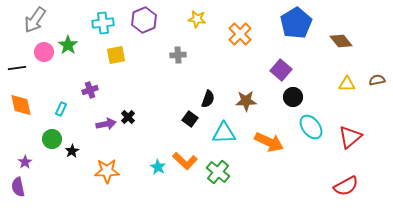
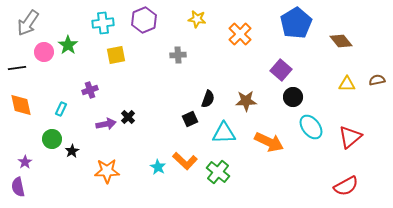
gray arrow: moved 7 px left, 3 px down
black square: rotated 28 degrees clockwise
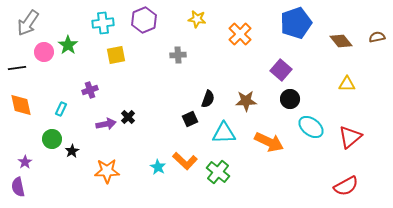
blue pentagon: rotated 12 degrees clockwise
brown semicircle: moved 43 px up
black circle: moved 3 px left, 2 px down
cyan ellipse: rotated 15 degrees counterclockwise
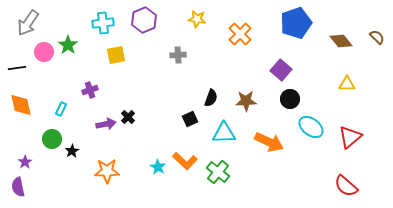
brown semicircle: rotated 56 degrees clockwise
black semicircle: moved 3 px right, 1 px up
red semicircle: rotated 70 degrees clockwise
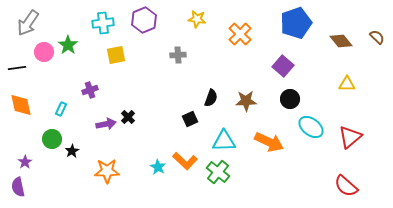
purple square: moved 2 px right, 4 px up
cyan triangle: moved 8 px down
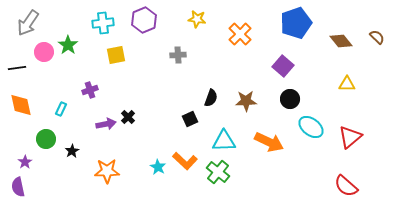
green circle: moved 6 px left
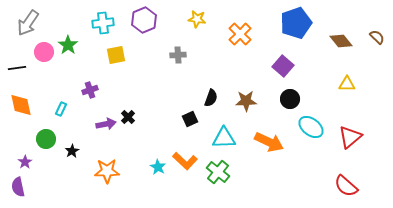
cyan triangle: moved 3 px up
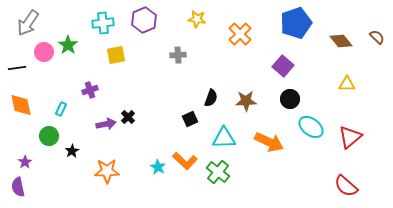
green circle: moved 3 px right, 3 px up
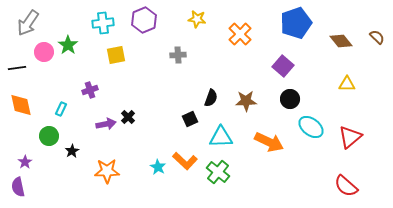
cyan triangle: moved 3 px left, 1 px up
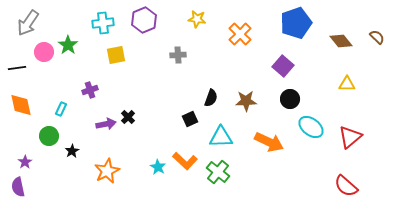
orange star: rotated 25 degrees counterclockwise
